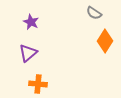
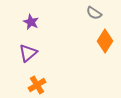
orange cross: moved 1 px left, 1 px down; rotated 36 degrees counterclockwise
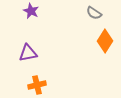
purple star: moved 11 px up
purple triangle: rotated 30 degrees clockwise
orange cross: rotated 18 degrees clockwise
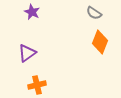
purple star: moved 1 px right, 1 px down
orange diamond: moved 5 px left, 1 px down; rotated 10 degrees counterclockwise
purple triangle: moved 1 px left; rotated 24 degrees counterclockwise
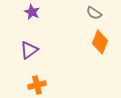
purple triangle: moved 2 px right, 3 px up
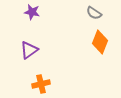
purple star: rotated 14 degrees counterclockwise
orange cross: moved 4 px right, 1 px up
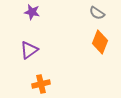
gray semicircle: moved 3 px right
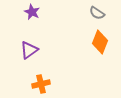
purple star: rotated 14 degrees clockwise
